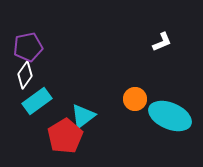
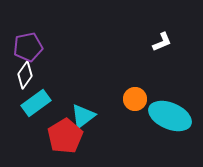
cyan rectangle: moved 1 px left, 2 px down
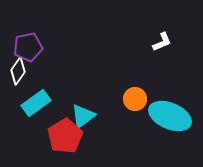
white diamond: moved 7 px left, 4 px up
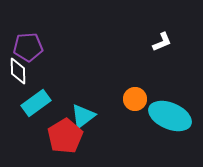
purple pentagon: rotated 8 degrees clockwise
white diamond: rotated 36 degrees counterclockwise
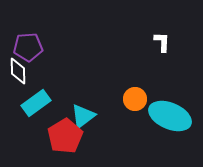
white L-shape: rotated 65 degrees counterclockwise
